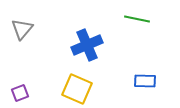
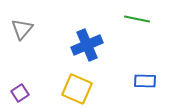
purple square: rotated 12 degrees counterclockwise
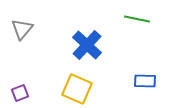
blue cross: rotated 24 degrees counterclockwise
purple square: rotated 12 degrees clockwise
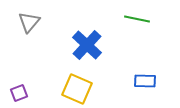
gray triangle: moved 7 px right, 7 px up
purple square: moved 1 px left
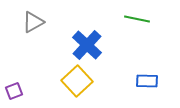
gray triangle: moved 4 px right; rotated 20 degrees clockwise
blue rectangle: moved 2 px right
yellow square: moved 8 px up; rotated 24 degrees clockwise
purple square: moved 5 px left, 2 px up
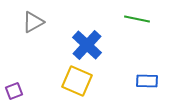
yellow square: rotated 24 degrees counterclockwise
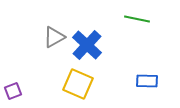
gray triangle: moved 21 px right, 15 px down
yellow square: moved 1 px right, 3 px down
purple square: moved 1 px left
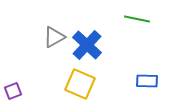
yellow square: moved 2 px right
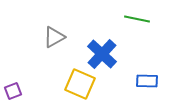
blue cross: moved 15 px right, 9 px down
